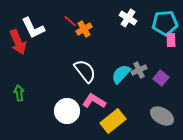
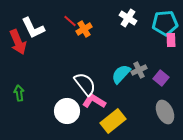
white semicircle: moved 13 px down
gray ellipse: moved 3 px right, 4 px up; rotated 35 degrees clockwise
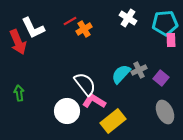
red line: rotated 72 degrees counterclockwise
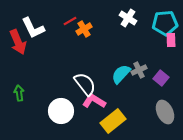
white circle: moved 6 px left
